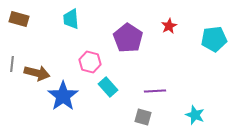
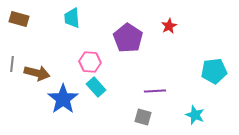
cyan trapezoid: moved 1 px right, 1 px up
cyan pentagon: moved 32 px down
pink hexagon: rotated 10 degrees counterclockwise
cyan rectangle: moved 12 px left
blue star: moved 3 px down
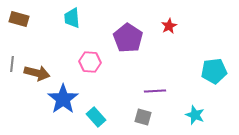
cyan rectangle: moved 30 px down
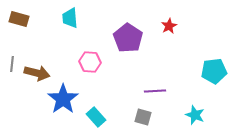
cyan trapezoid: moved 2 px left
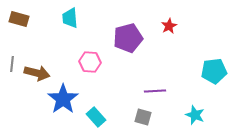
purple pentagon: rotated 24 degrees clockwise
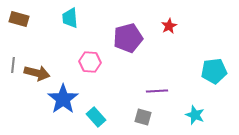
gray line: moved 1 px right, 1 px down
purple line: moved 2 px right
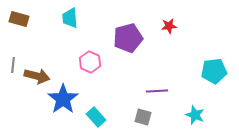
red star: rotated 21 degrees clockwise
pink hexagon: rotated 20 degrees clockwise
brown arrow: moved 3 px down
